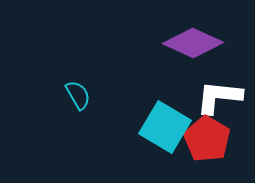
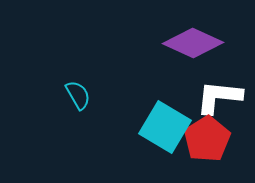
red pentagon: rotated 9 degrees clockwise
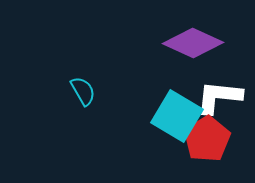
cyan semicircle: moved 5 px right, 4 px up
cyan square: moved 12 px right, 11 px up
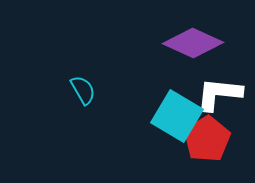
cyan semicircle: moved 1 px up
white L-shape: moved 3 px up
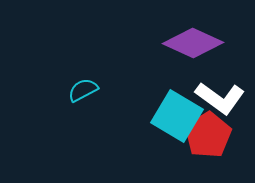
cyan semicircle: rotated 88 degrees counterclockwise
white L-shape: moved 1 px right, 4 px down; rotated 150 degrees counterclockwise
red pentagon: moved 1 px right, 4 px up
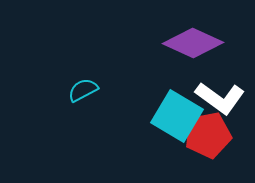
red pentagon: rotated 21 degrees clockwise
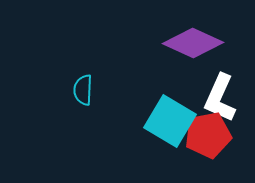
cyan semicircle: rotated 60 degrees counterclockwise
white L-shape: rotated 78 degrees clockwise
cyan square: moved 7 px left, 5 px down
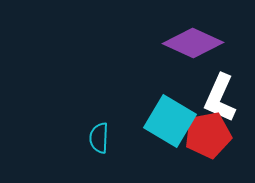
cyan semicircle: moved 16 px right, 48 px down
